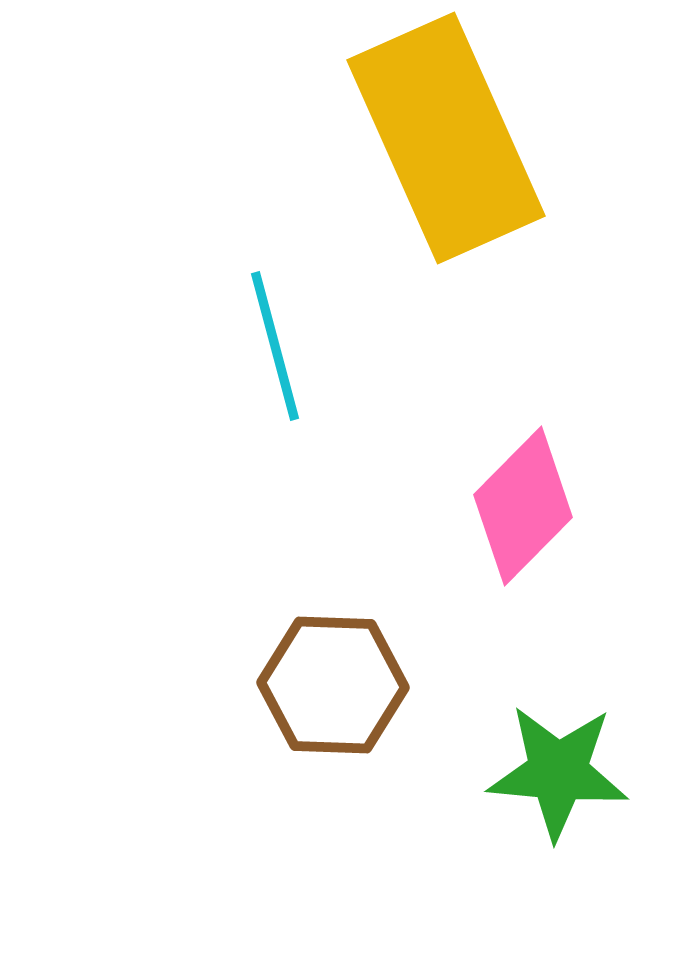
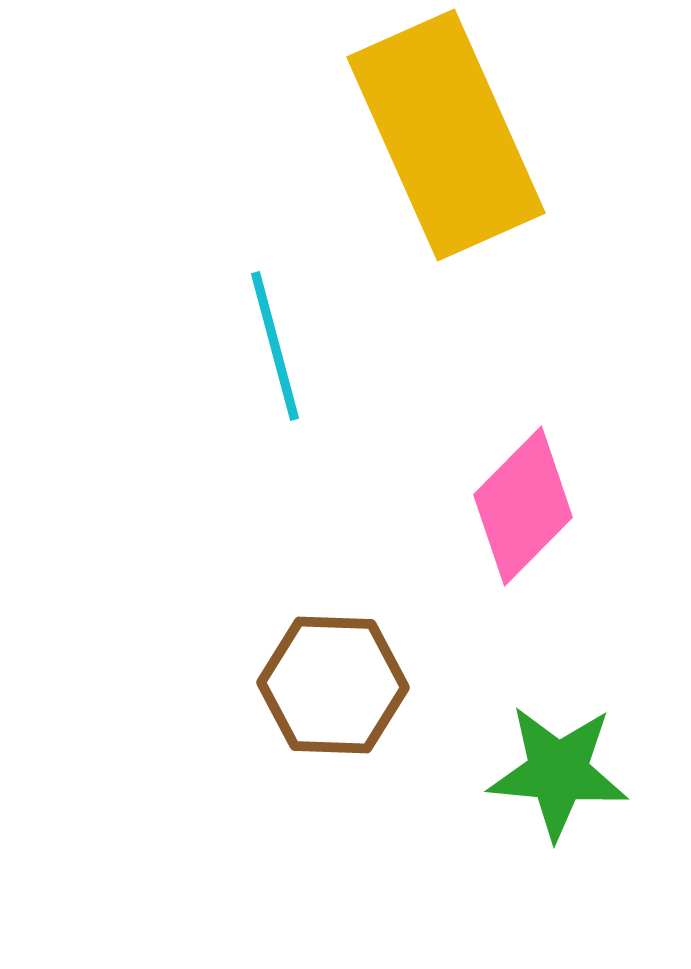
yellow rectangle: moved 3 px up
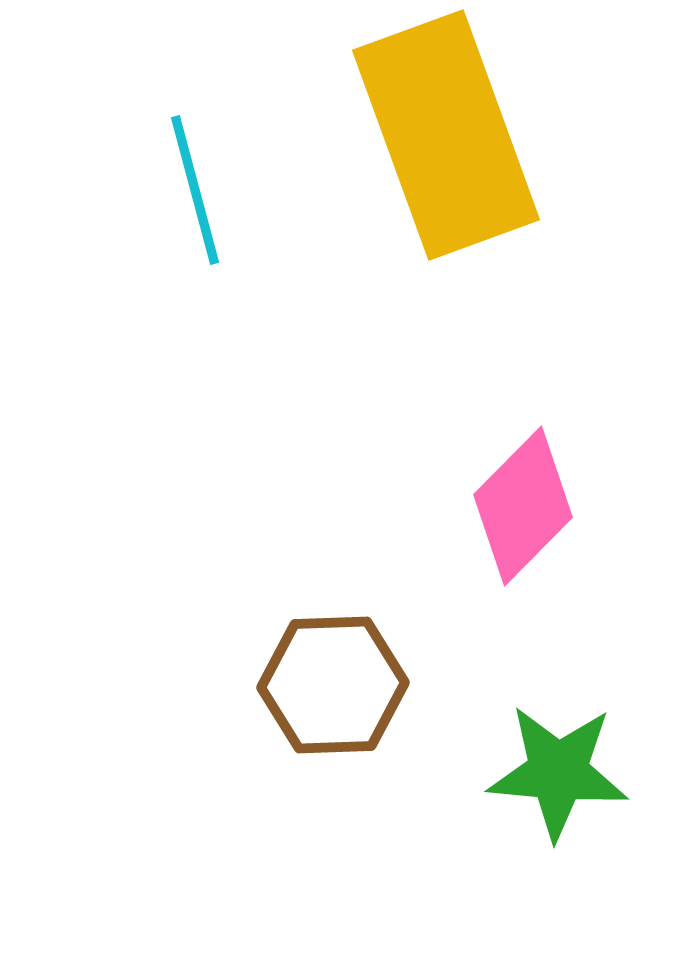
yellow rectangle: rotated 4 degrees clockwise
cyan line: moved 80 px left, 156 px up
brown hexagon: rotated 4 degrees counterclockwise
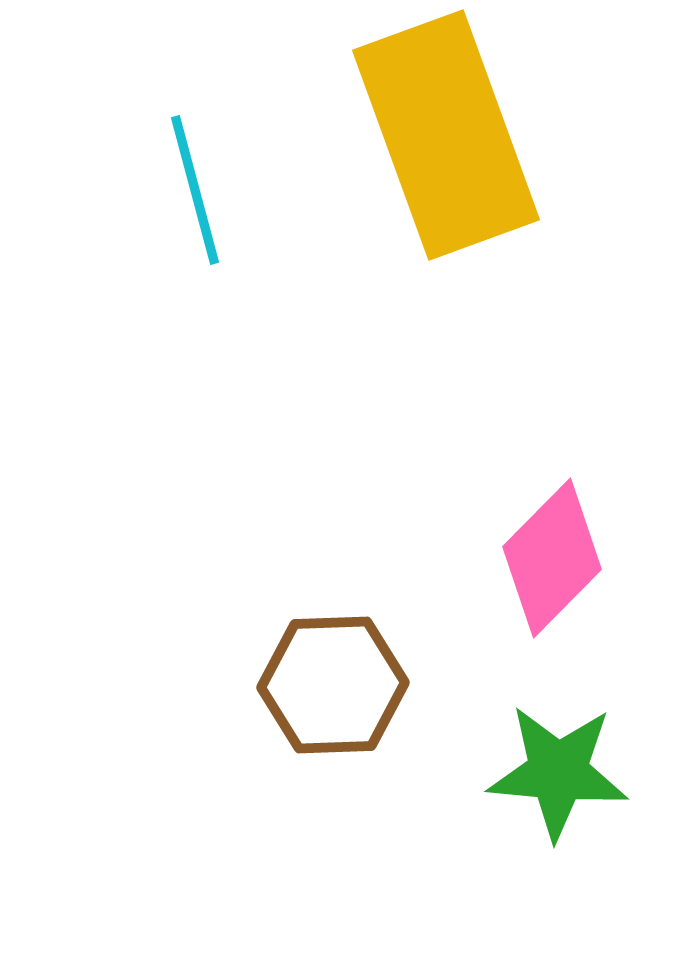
pink diamond: moved 29 px right, 52 px down
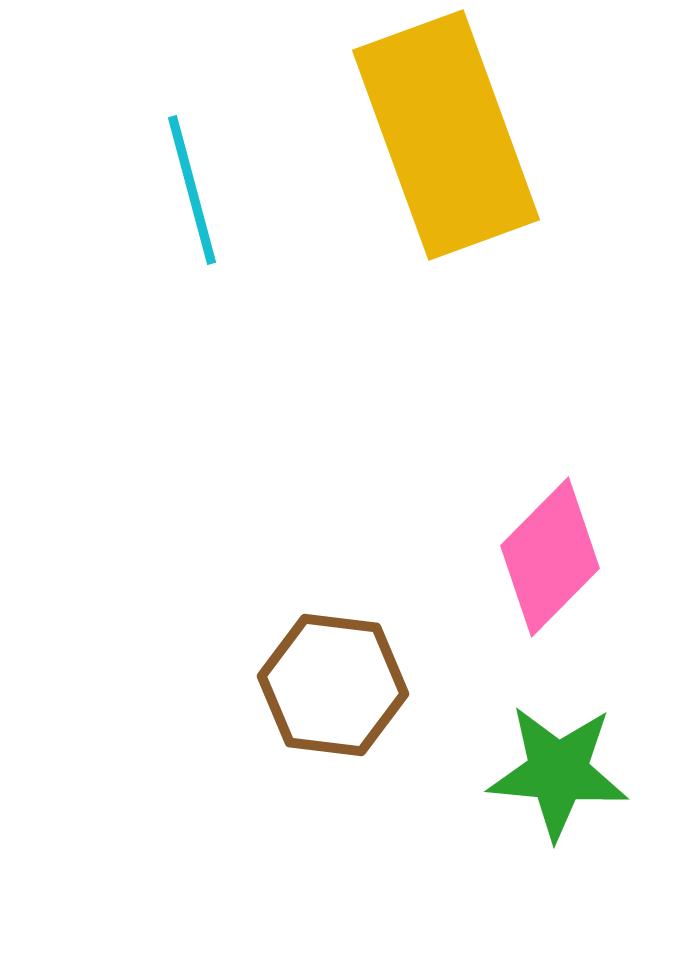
cyan line: moved 3 px left
pink diamond: moved 2 px left, 1 px up
brown hexagon: rotated 9 degrees clockwise
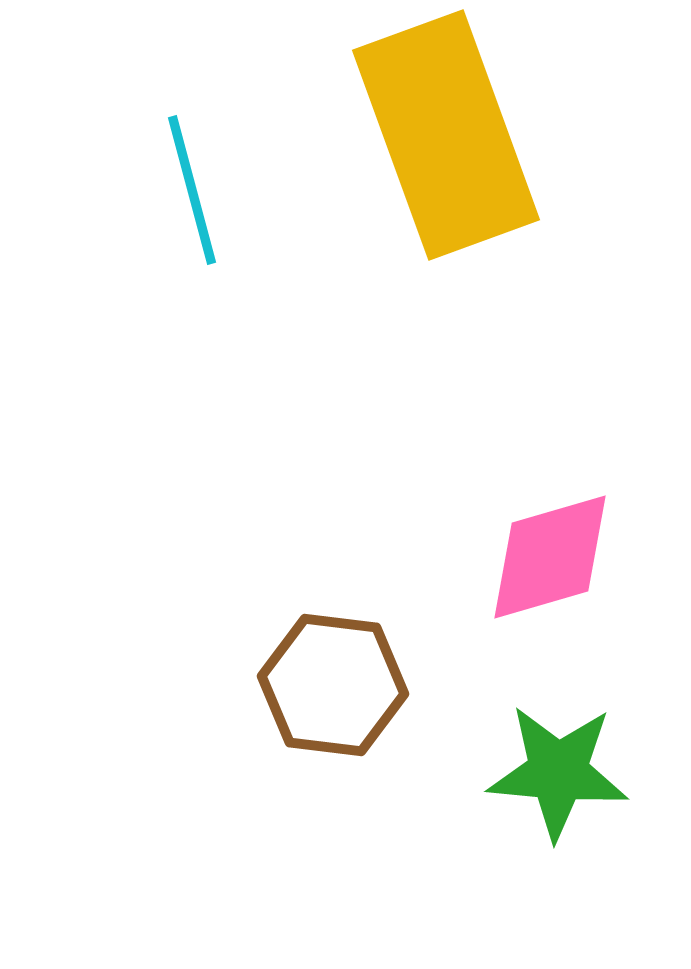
pink diamond: rotated 29 degrees clockwise
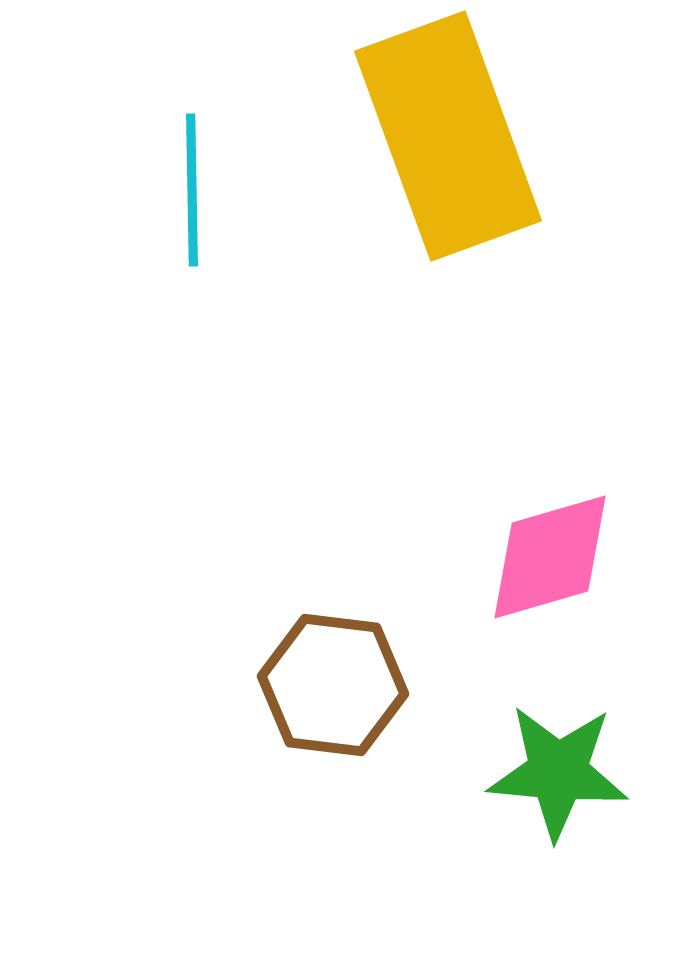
yellow rectangle: moved 2 px right, 1 px down
cyan line: rotated 14 degrees clockwise
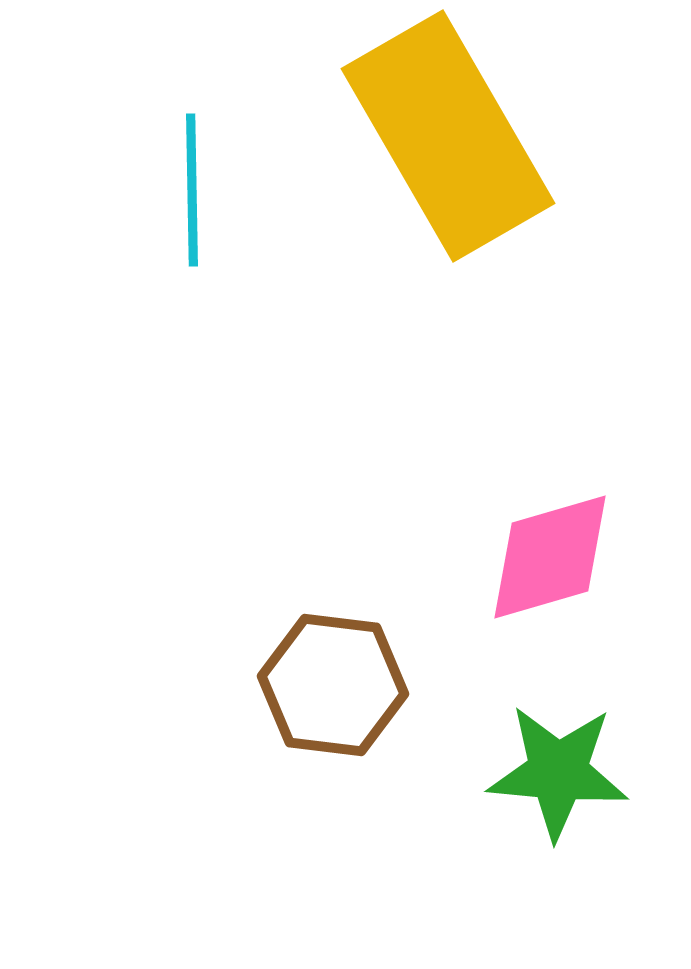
yellow rectangle: rotated 10 degrees counterclockwise
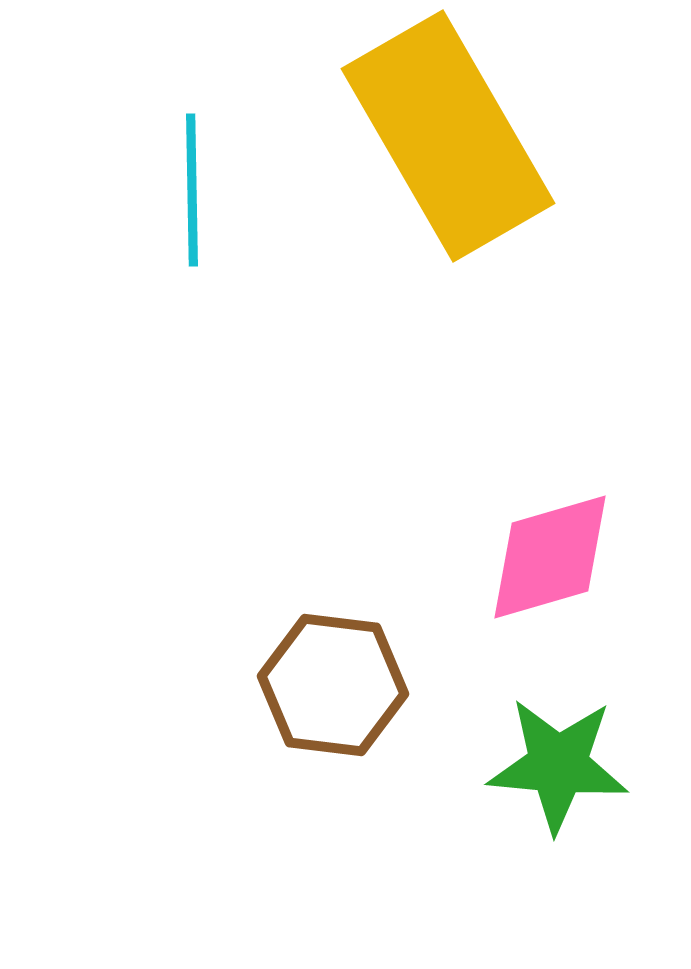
green star: moved 7 px up
